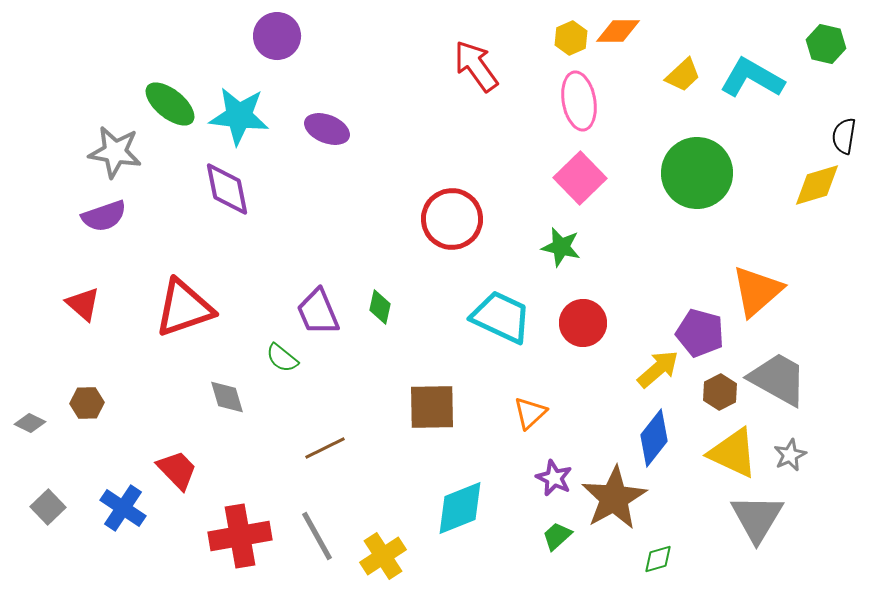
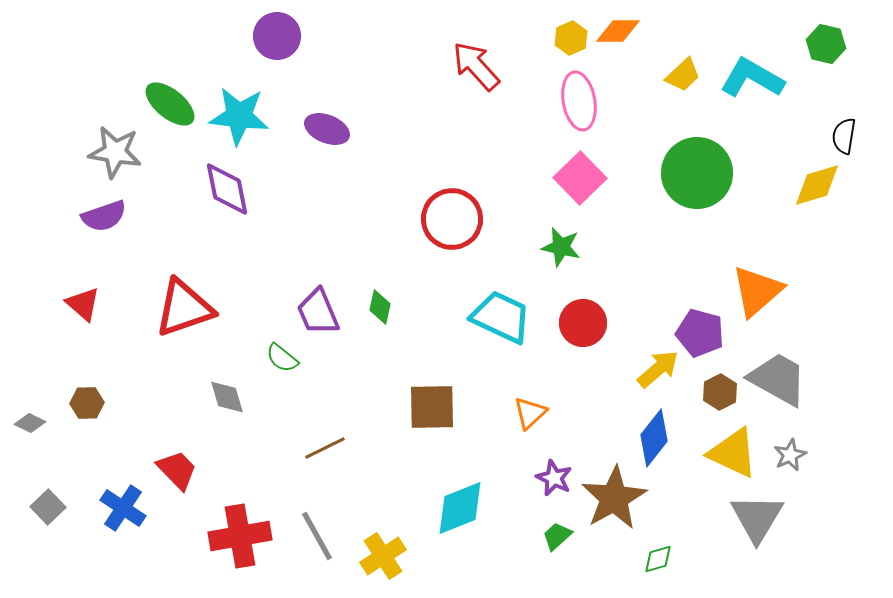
red arrow at (476, 66): rotated 6 degrees counterclockwise
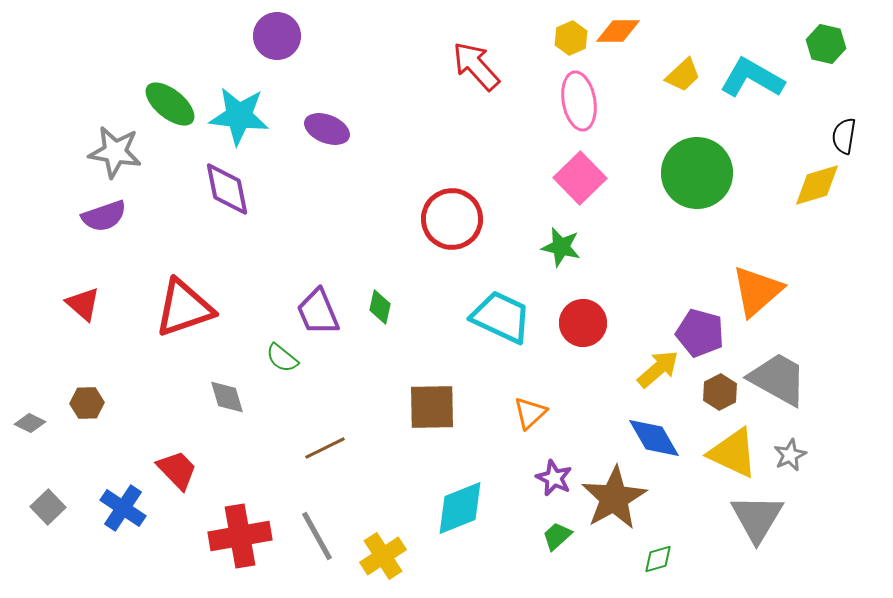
blue diamond at (654, 438): rotated 68 degrees counterclockwise
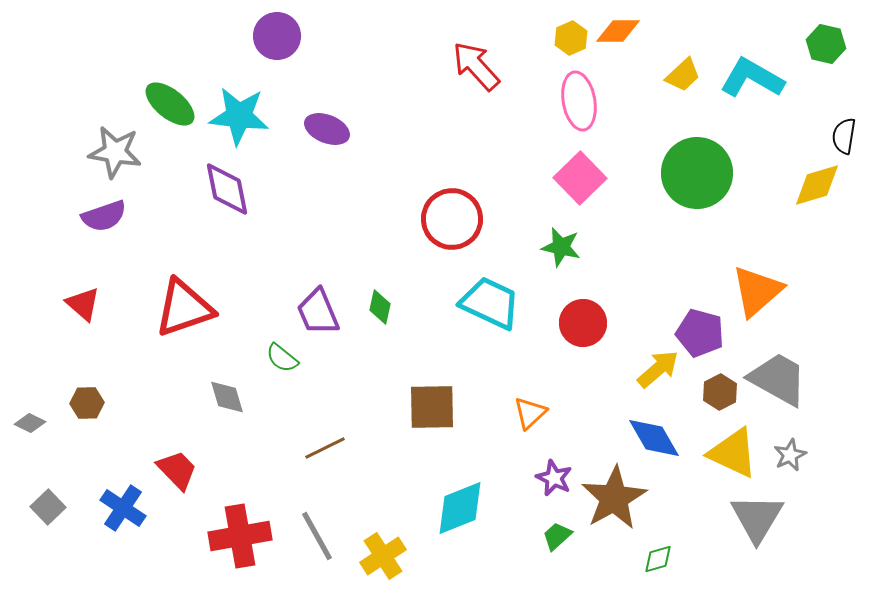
cyan trapezoid at (501, 317): moved 11 px left, 14 px up
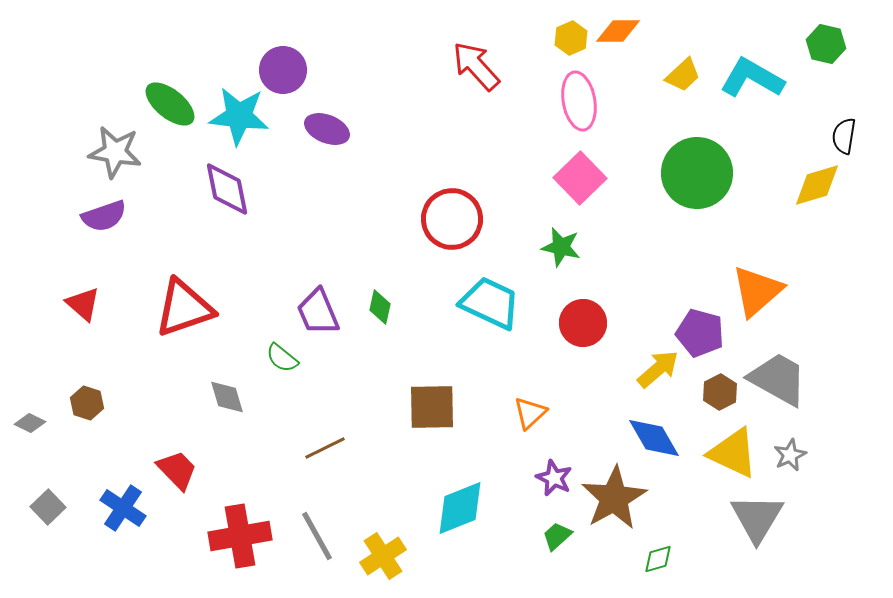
purple circle at (277, 36): moved 6 px right, 34 px down
brown hexagon at (87, 403): rotated 20 degrees clockwise
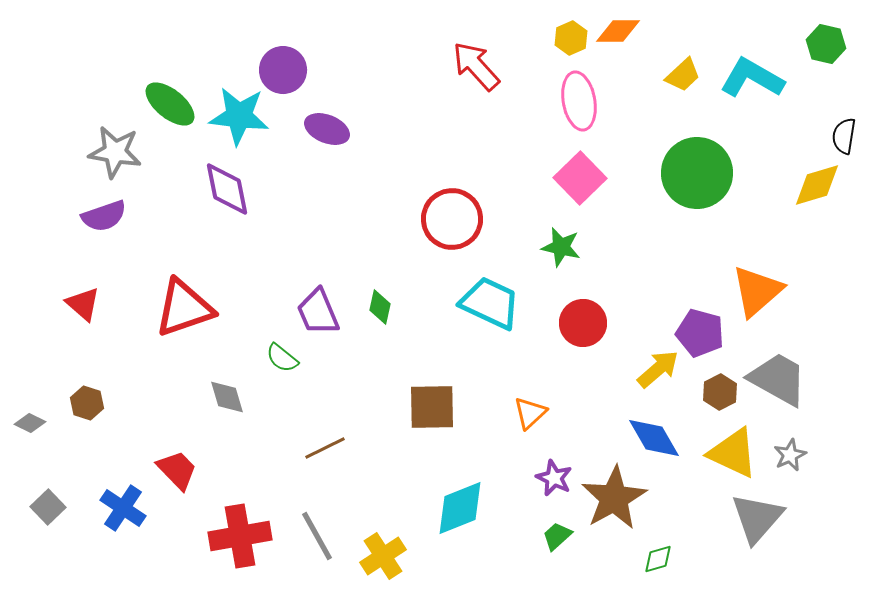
gray triangle at (757, 518): rotated 10 degrees clockwise
